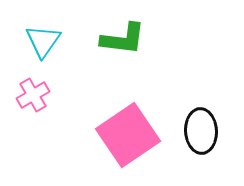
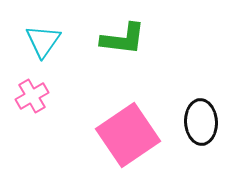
pink cross: moved 1 px left, 1 px down
black ellipse: moved 9 px up
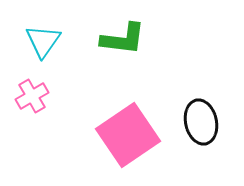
black ellipse: rotated 9 degrees counterclockwise
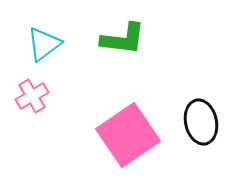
cyan triangle: moved 1 px right, 3 px down; rotated 18 degrees clockwise
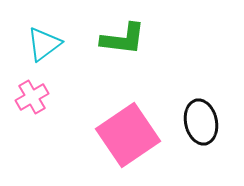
pink cross: moved 1 px down
